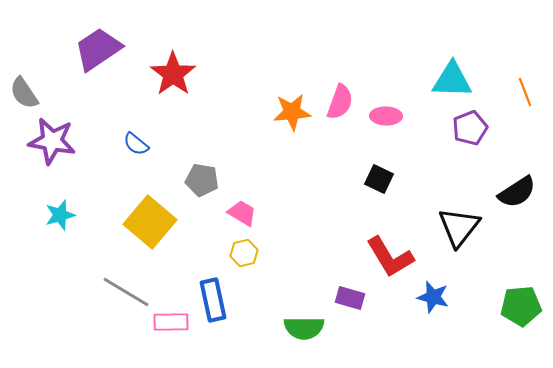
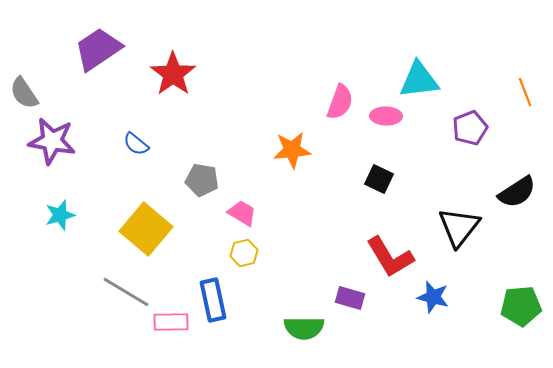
cyan triangle: moved 33 px left; rotated 9 degrees counterclockwise
orange star: moved 38 px down
yellow square: moved 4 px left, 7 px down
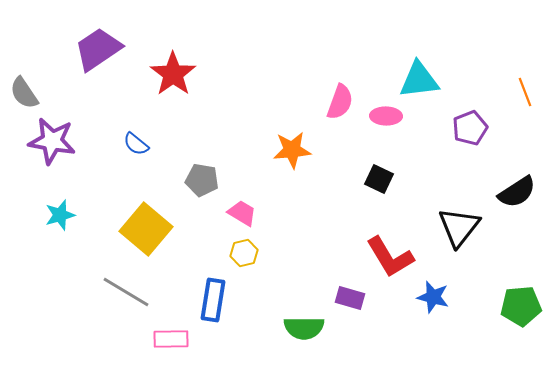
blue rectangle: rotated 21 degrees clockwise
pink rectangle: moved 17 px down
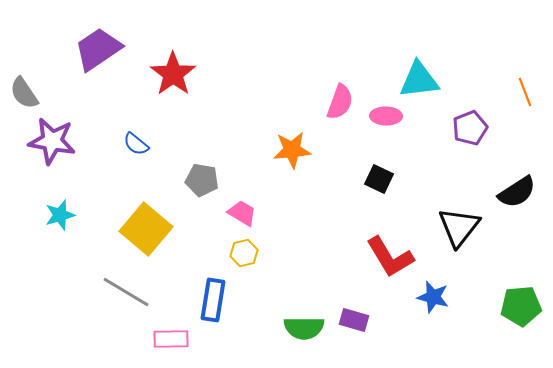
purple rectangle: moved 4 px right, 22 px down
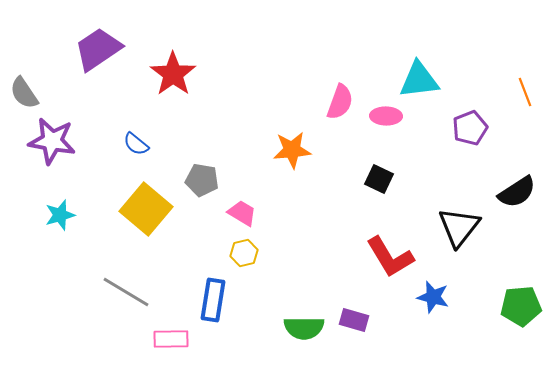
yellow square: moved 20 px up
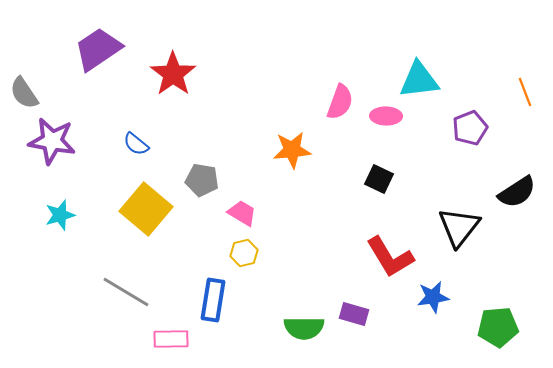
blue star: rotated 24 degrees counterclockwise
green pentagon: moved 23 px left, 21 px down
purple rectangle: moved 6 px up
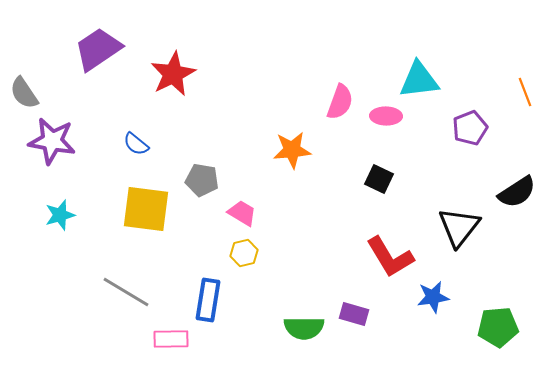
red star: rotated 9 degrees clockwise
yellow square: rotated 33 degrees counterclockwise
blue rectangle: moved 5 px left
